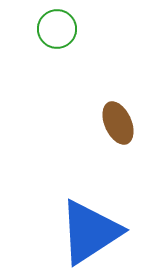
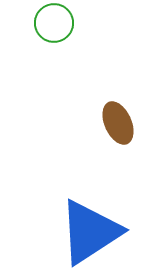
green circle: moved 3 px left, 6 px up
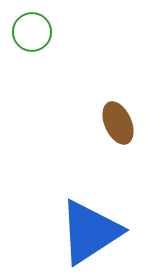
green circle: moved 22 px left, 9 px down
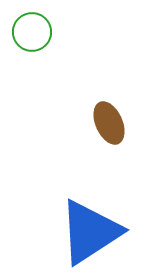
brown ellipse: moved 9 px left
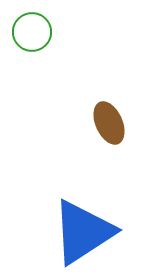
blue triangle: moved 7 px left
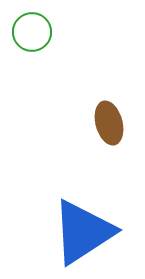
brown ellipse: rotated 9 degrees clockwise
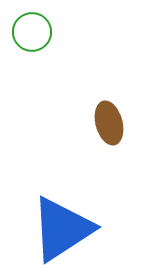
blue triangle: moved 21 px left, 3 px up
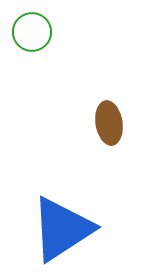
brown ellipse: rotated 6 degrees clockwise
